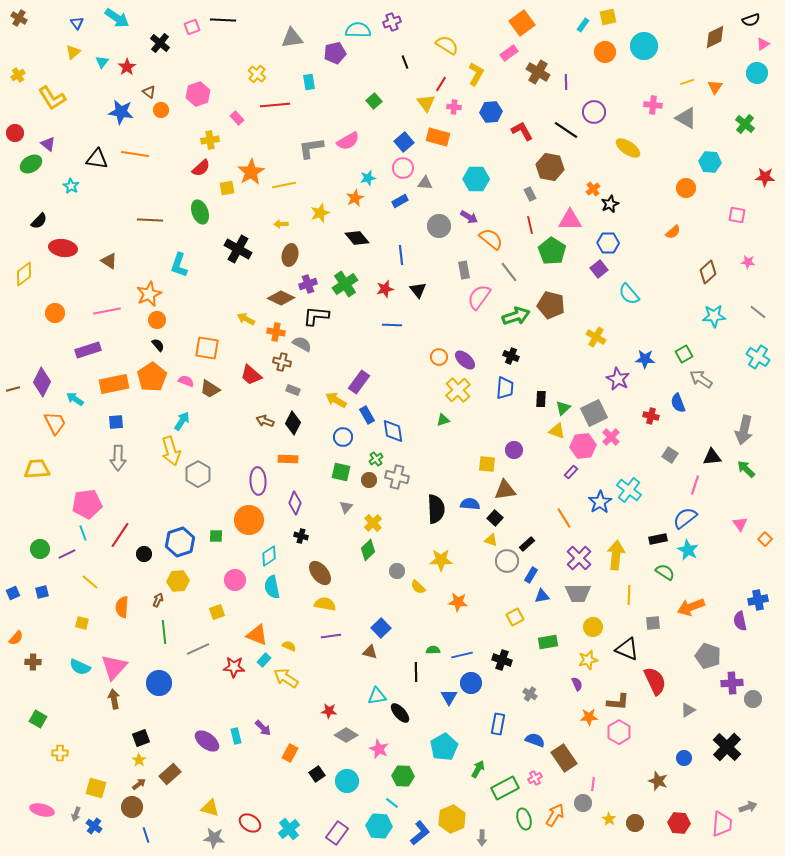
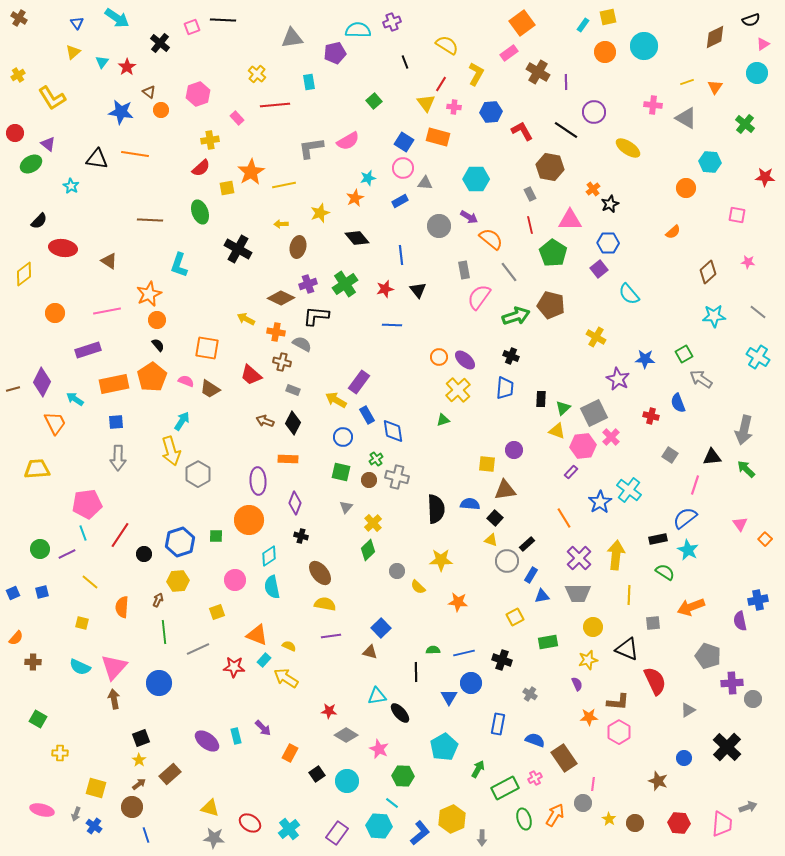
blue square at (404, 142): rotated 18 degrees counterclockwise
green pentagon at (552, 251): moved 1 px right, 2 px down
brown ellipse at (290, 255): moved 8 px right, 8 px up
blue line at (462, 655): moved 2 px right, 2 px up
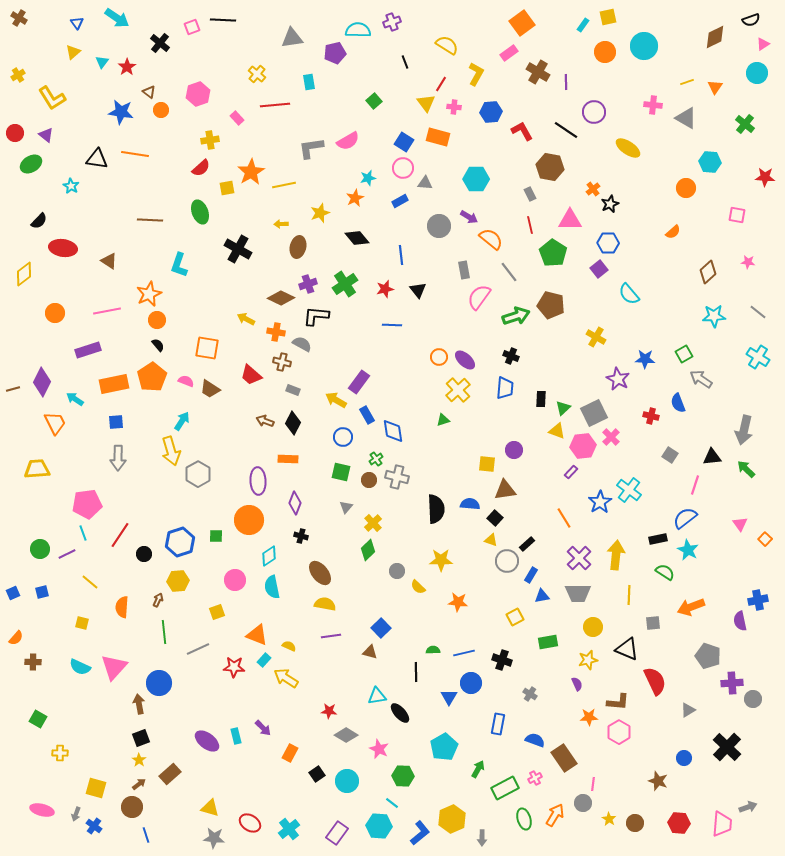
purple triangle at (48, 144): moved 2 px left, 9 px up
brown arrow at (114, 699): moved 25 px right, 5 px down
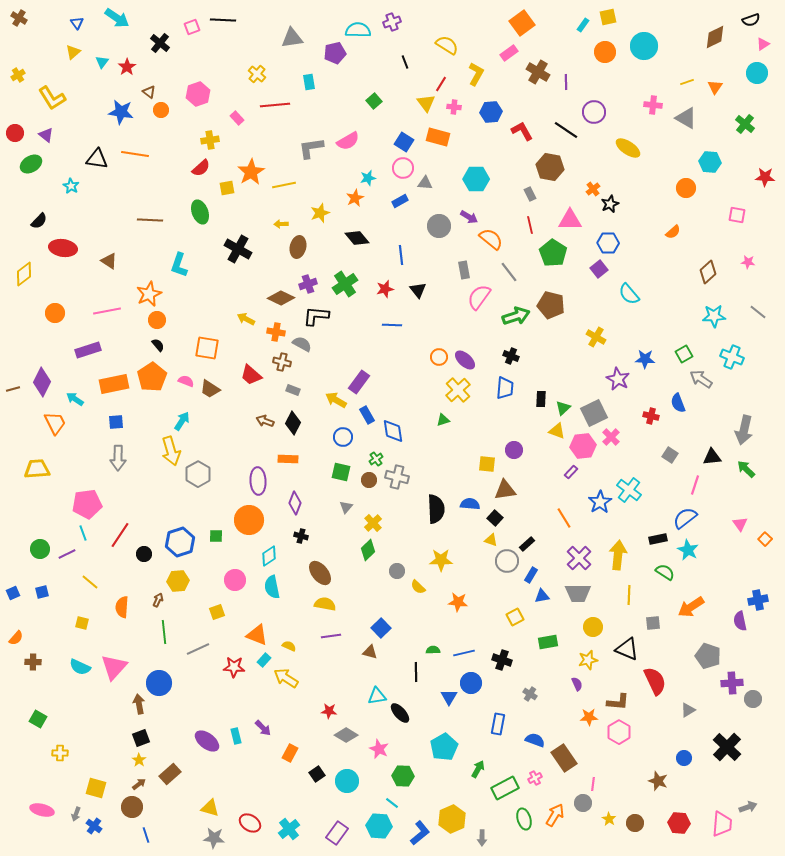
cyan cross at (758, 357): moved 26 px left; rotated 10 degrees counterclockwise
yellow arrow at (616, 555): moved 2 px right
orange arrow at (691, 607): rotated 12 degrees counterclockwise
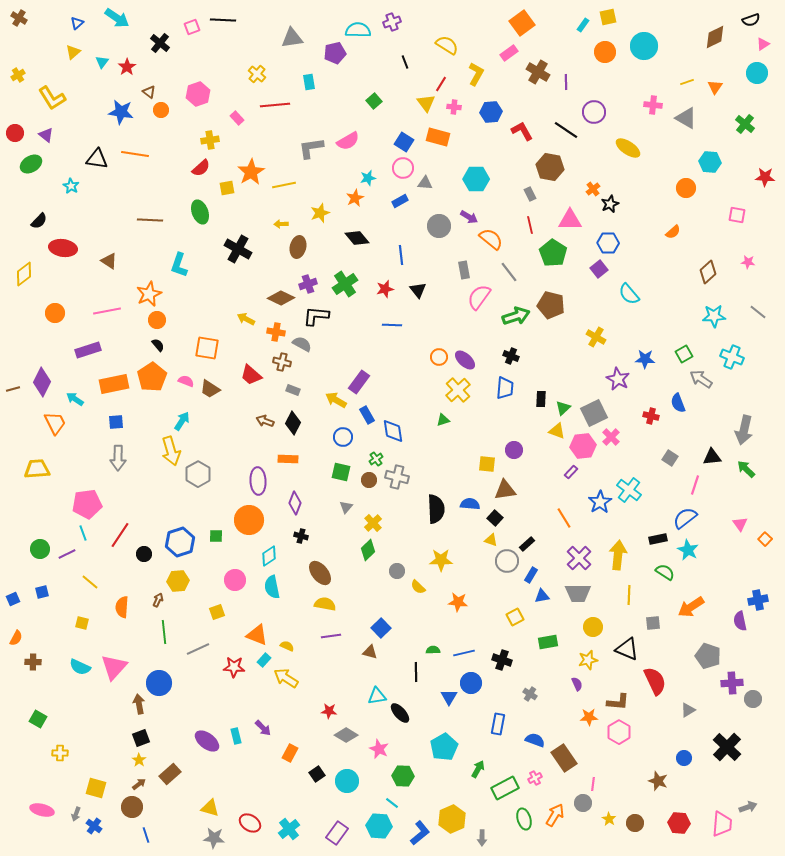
blue triangle at (77, 23): rotated 24 degrees clockwise
gray square at (670, 455): moved 3 px down
blue square at (13, 593): moved 6 px down
orange semicircle at (16, 638): rotated 14 degrees counterclockwise
yellow semicircle at (289, 646): moved 2 px left
